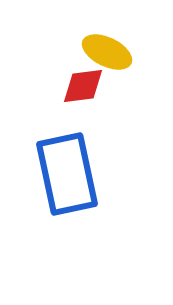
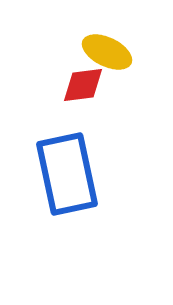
red diamond: moved 1 px up
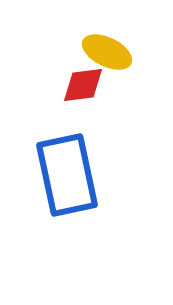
blue rectangle: moved 1 px down
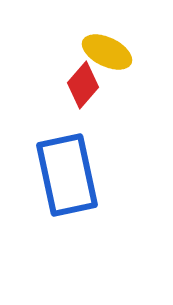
red diamond: rotated 42 degrees counterclockwise
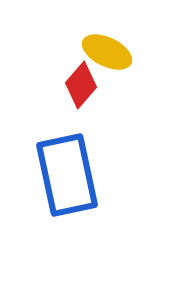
red diamond: moved 2 px left
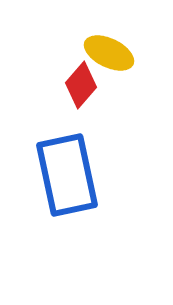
yellow ellipse: moved 2 px right, 1 px down
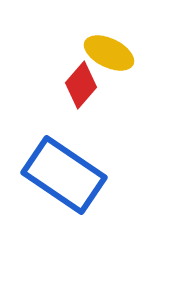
blue rectangle: moved 3 px left; rotated 44 degrees counterclockwise
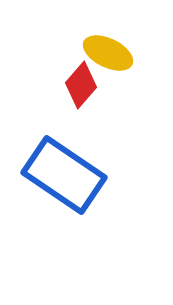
yellow ellipse: moved 1 px left
